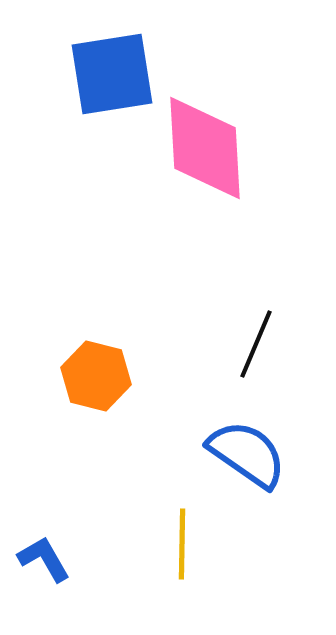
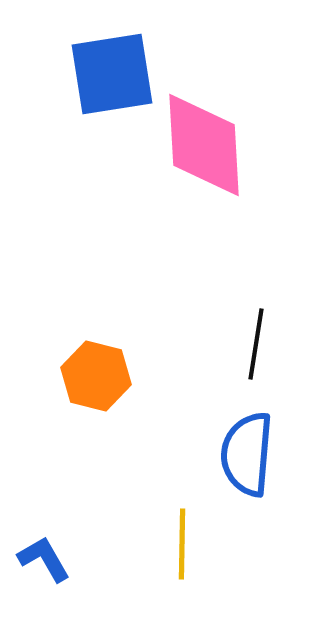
pink diamond: moved 1 px left, 3 px up
black line: rotated 14 degrees counterclockwise
blue semicircle: rotated 120 degrees counterclockwise
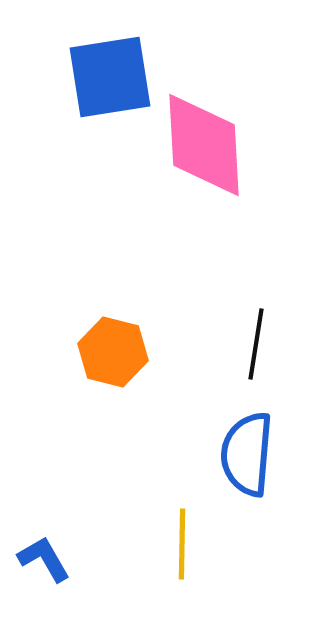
blue square: moved 2 px left, 3 px down
orange hexagon: moved 17 px right, 24 px up
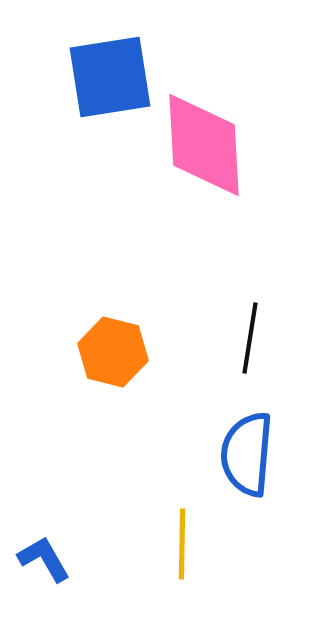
black line: moved 6 px left, 6 px up
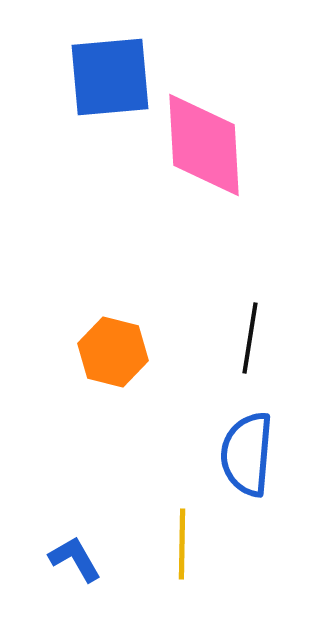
blue square: rotated 4 degrees clockwise
blue L-shape: moved 31 px right
